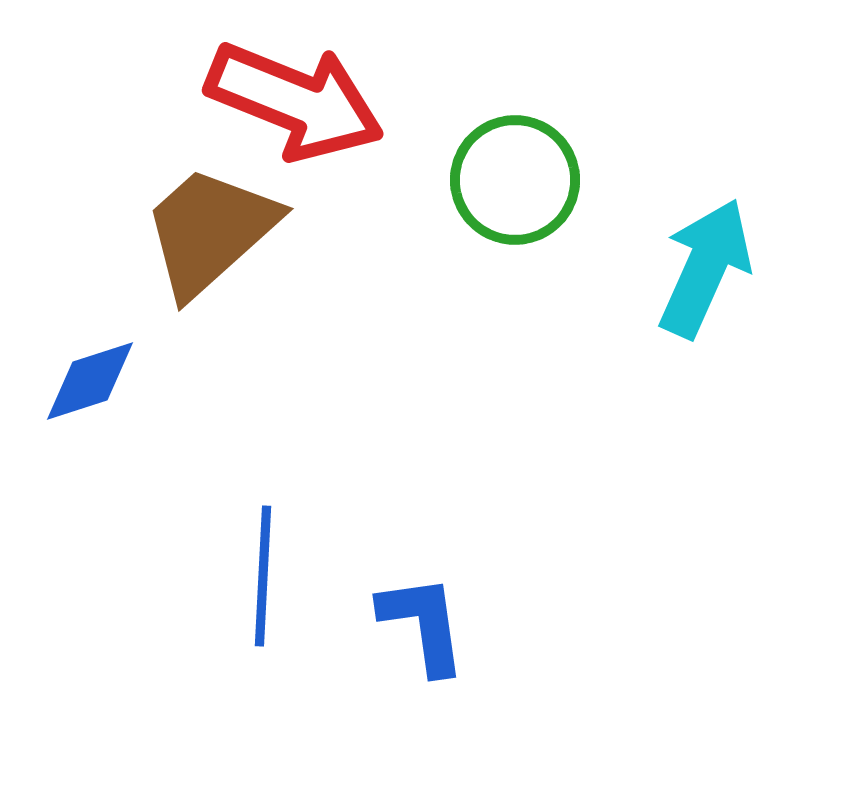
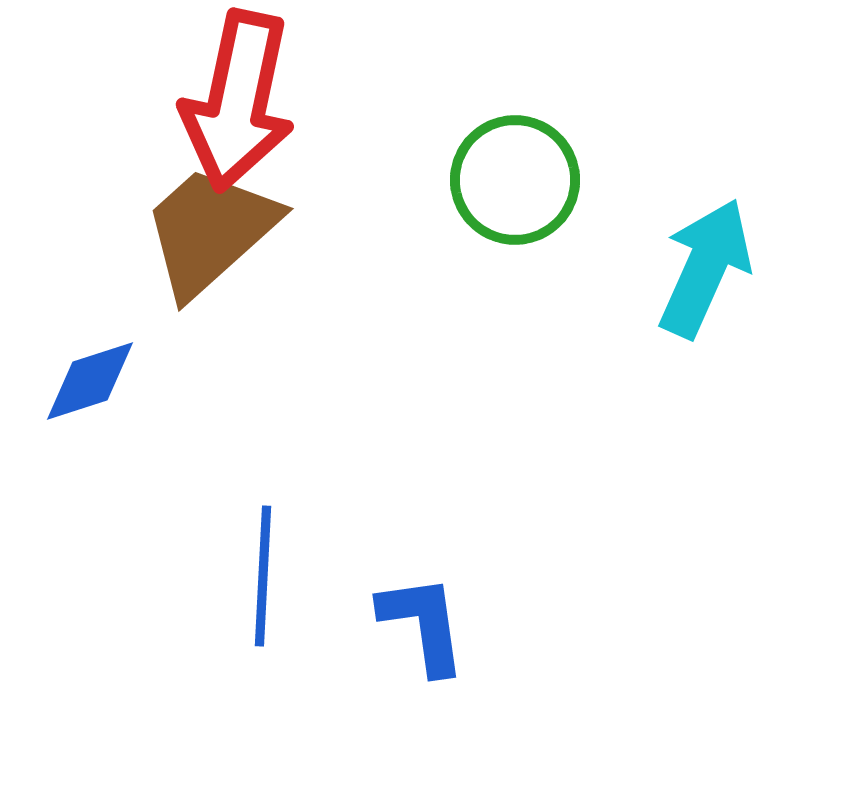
red arrow: moved 57 px left; rotated 80 degrees clockwise
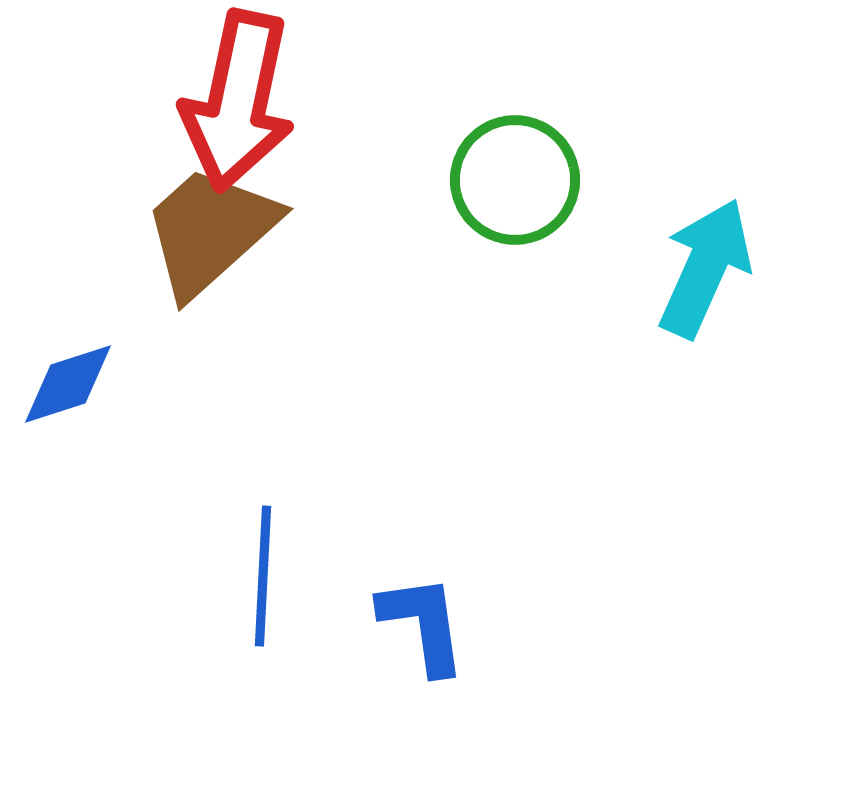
blue diamond: moved 22 px left, 3 px down
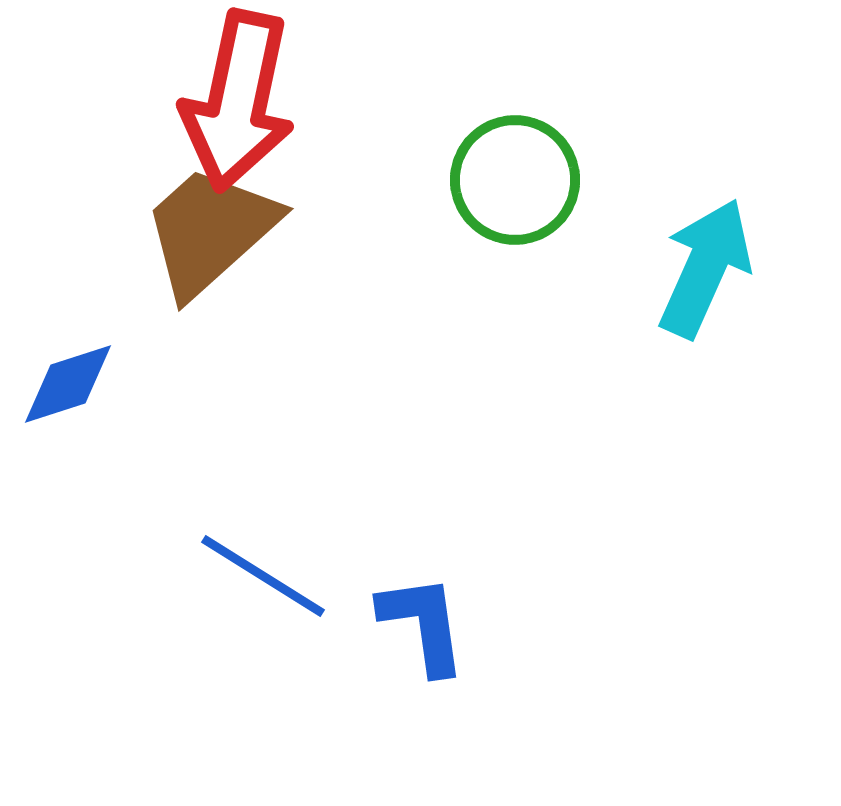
blue line: rotated 61 degrees counterclockwise
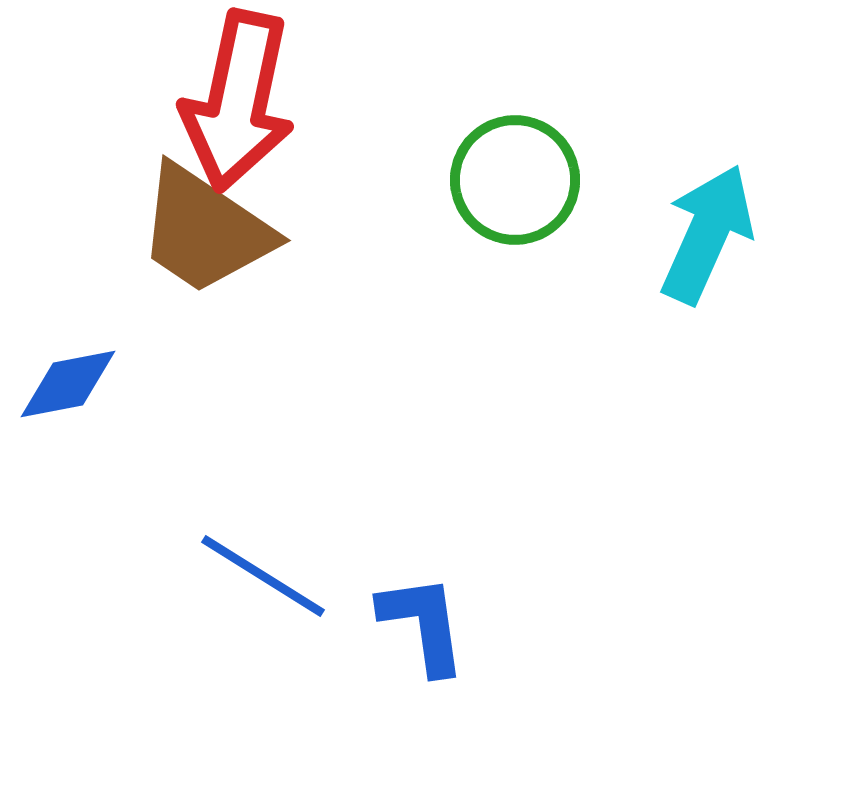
brown trapezoid: moved 5 px left, 1 px up; rotated 104 degrees counterclockwise
cyan arrow: moved 2 px right, 34 px up
blue diamond: rotated 7 degrees clockwise
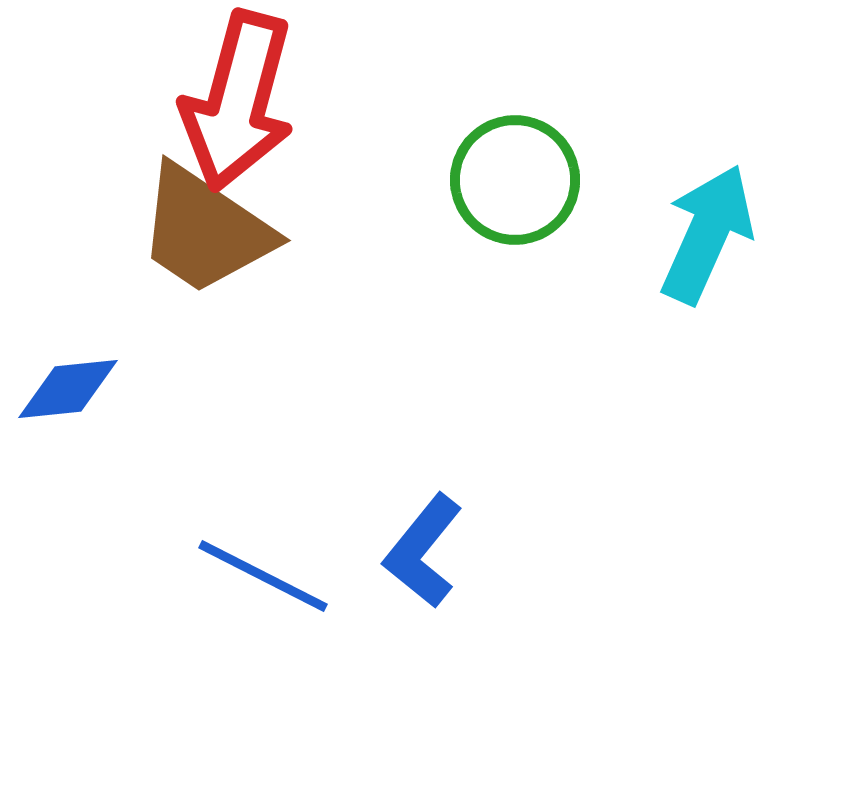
red arrow: rotated 3 degrees clockwise
blue diamond: moved 5 px down; rotated 5 degrees clockwise
blue line: rotated 5 degrees counterclockwise
blue L-shape: moved 73 px up; rotated 133 degrees counterclockwise
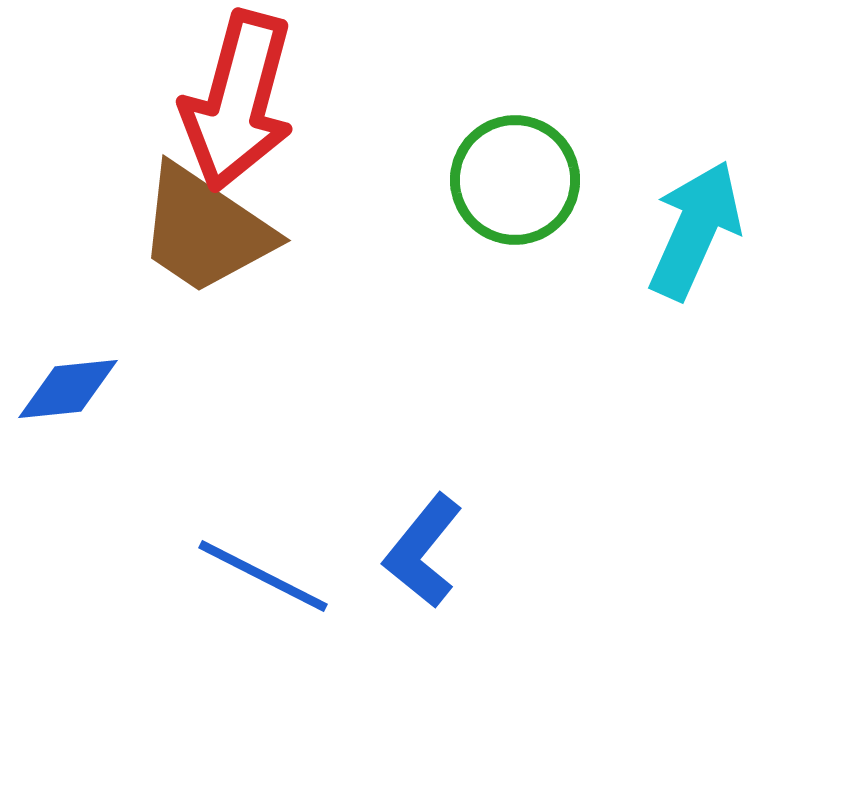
cyan arrow: moved 12 px left, 4 px up
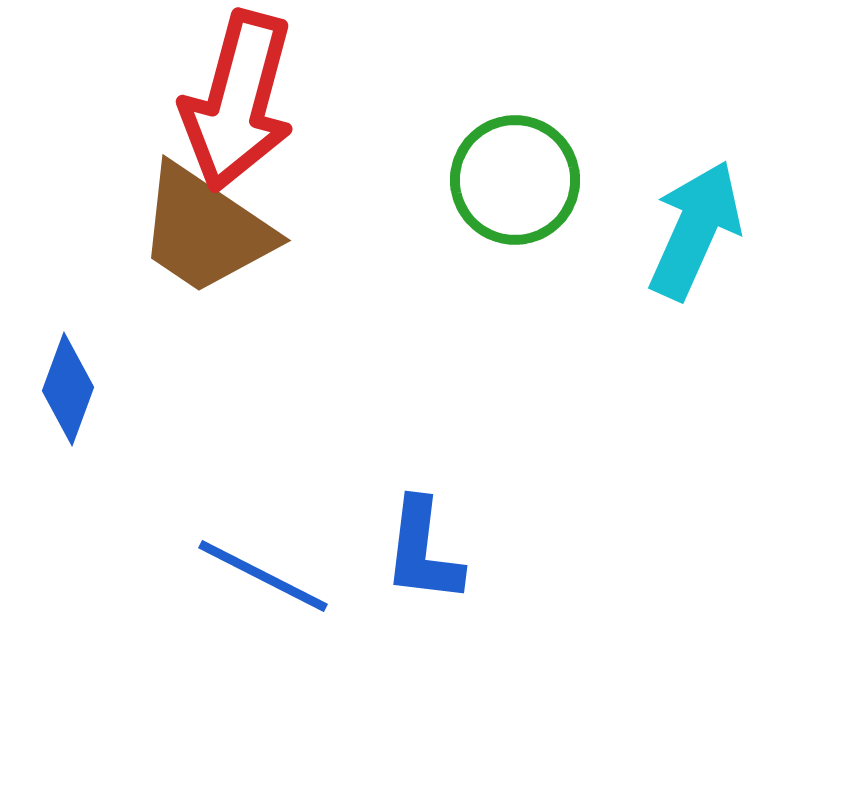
blue diamond: rotated 64 degrees counterclockwise
blue L-shape: rotated 32 degrees counterclockwise
